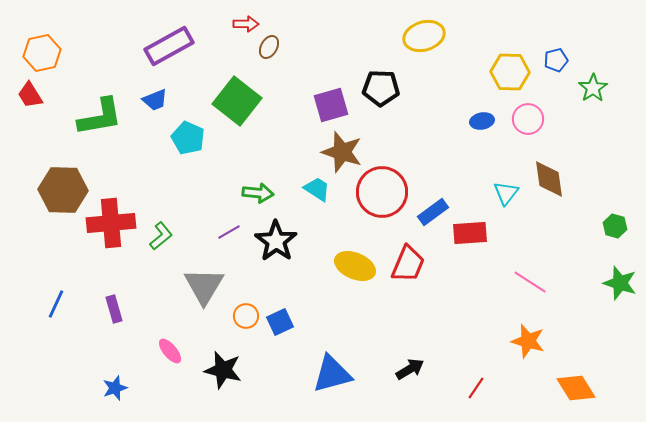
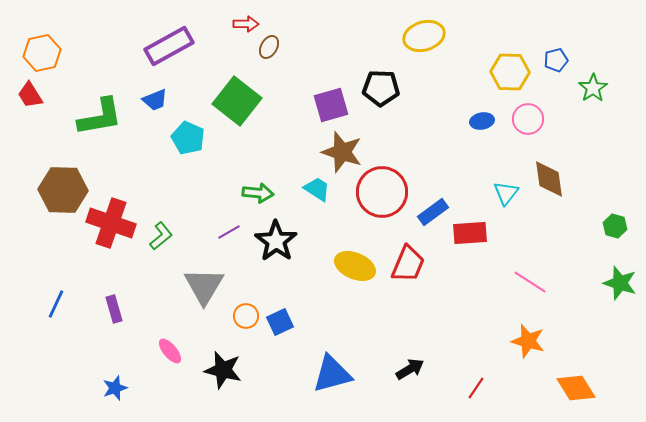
red cross at (111, 223): rotated 24 degrees clockwise
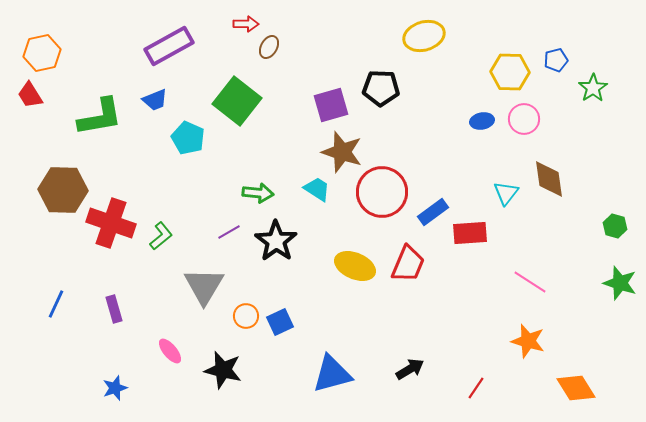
pink circle at (528, 119): moved 4 px left
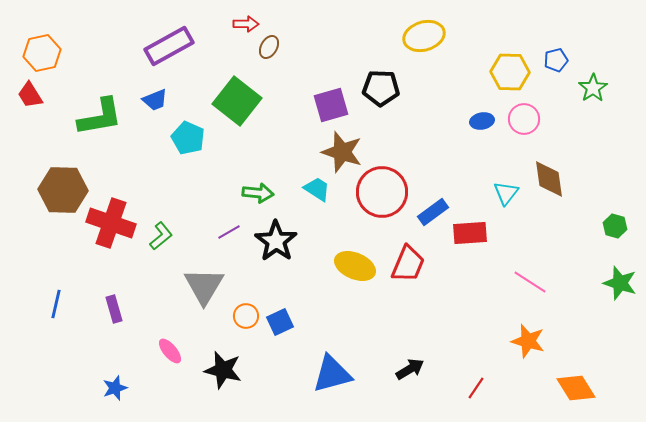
blue line at (56, 304): rotated 12 degrees counterclockwise
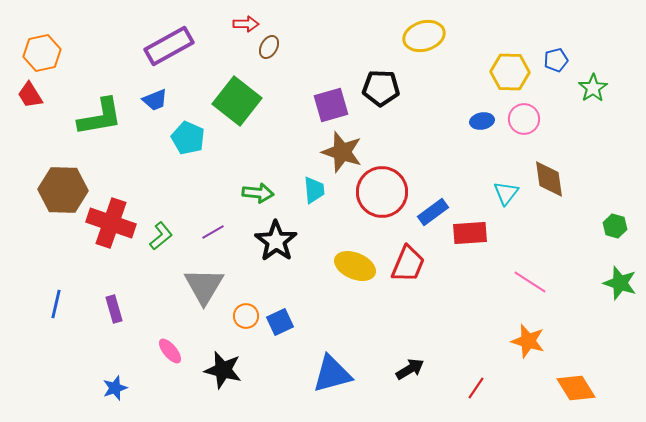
cyan trapezoid at (317, 189): moved 3 px left, 1 px down; rotated 52 degrees clockwise
purple line at (229, 232): moved 16 px left
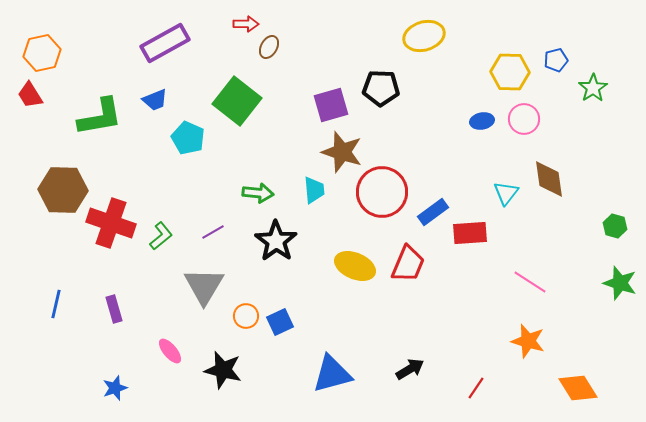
purple rectangle at (169, 46): moved 4 px left, 3 px up
orange diamond at (576, 388): moved 2 px right
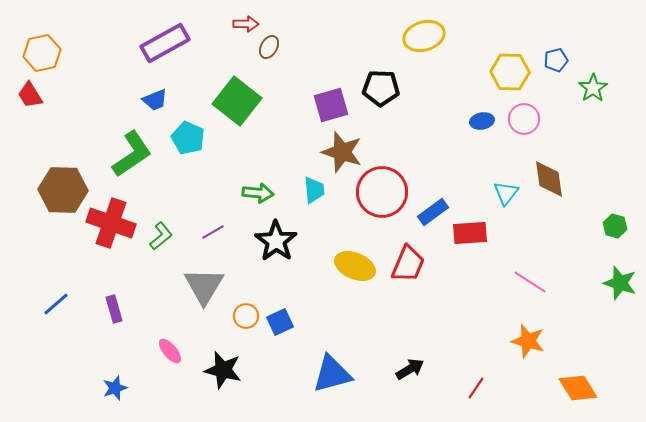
green L-shape at (100, 117): moved 32 px right, 37 px down; rotated 24 degrees counterclockwise
blue line at (56, 304): rotated 36 degrees clockwise
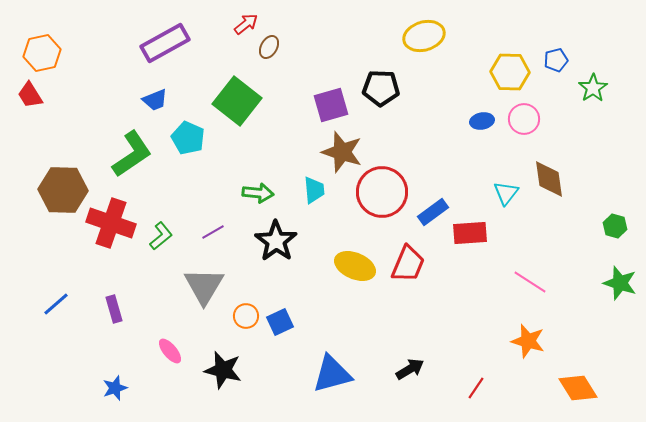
red arrow at (246, 24): rotated 40 degrees counterclockwise
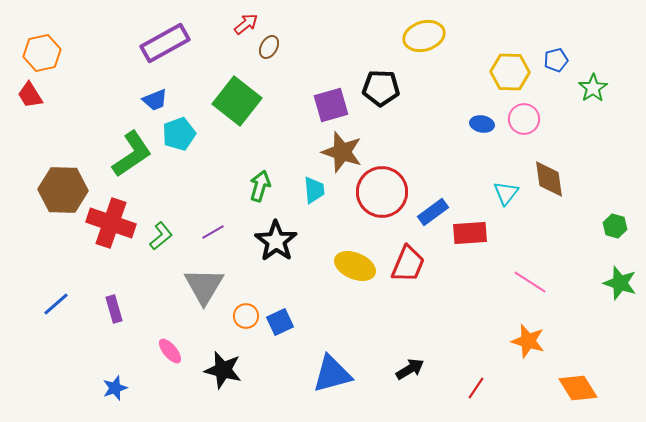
blue ellipse at (482, 121): moved 3 px down; rotated 20 degrees clockwise
cyan pentagon at (188, 138): moved 9 px left, 4 px up; rotated 28 degrees clockwise
green arrow at (258, 193): moved 2 px right, 7 px up; rotated 80 degrees counterclockwise
